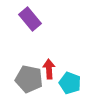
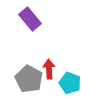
gray pentagon: rotated 16 degrees clockwise
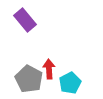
purple rectangle: moved 5 px left, 1 px down
cyan pentagon: rotated 25 degrees clockwise
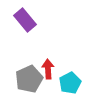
red arrow: moved 1 px left
gray pentagon: rotated 20 degrees clockwise
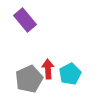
cyan pentagon: moved 9 px up
